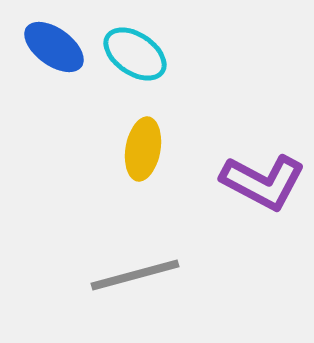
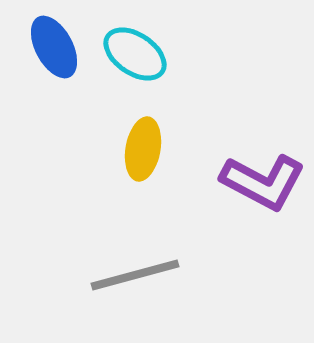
blue ellipse: rotated 26 degrees clockwise
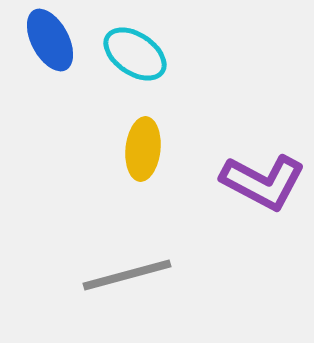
blue ellipse: moved 4 px left, 7 px up
yellow ellipse: rotated 4 degrees counterclockwise
gray line: moved 8 px left
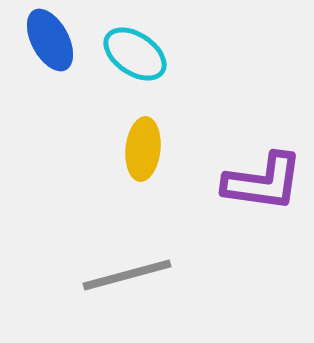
purple L-shape: rotated 20 degrees counterclockwise
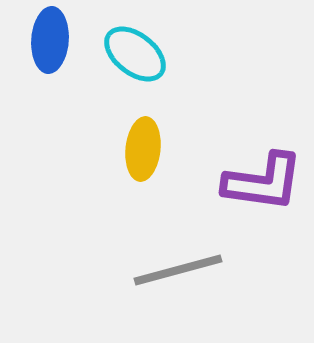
blue ellipse: rotated 32 degrees clockwise
cyan ellipse: rotated 4 degrees clockwise
gray line: moved 51 px right, 5 px up
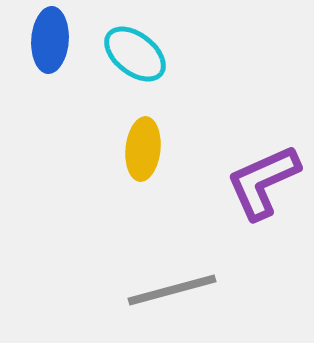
purple L-shape: rotated 148 degrees clockwise
gray line: moved 6 px left, 20 px down
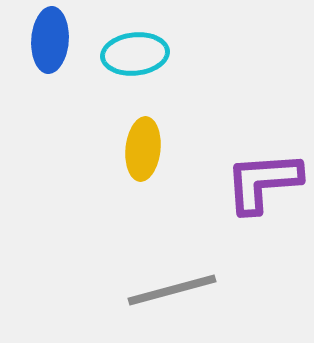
cyan ellipse: rotated 44 degrees counterclockwise
purple L-shape: rotated 20 degrees clockwise
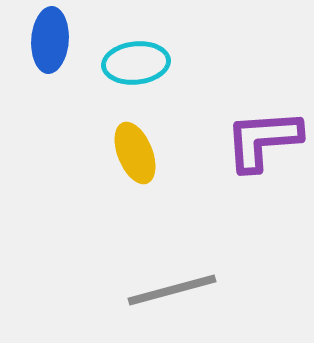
cyan ellipse: moved 1 px right, 9 px down
yellow ellipse: moved 8 px left, 4 px down; rotated 28 degrees counterclockwise
purple L-shape: moved 42 px up
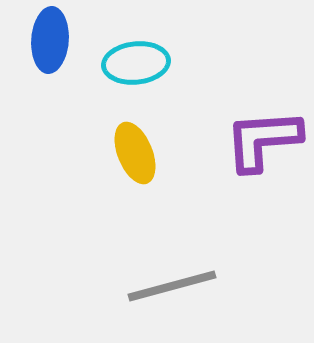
gray line: moved 4 px up
